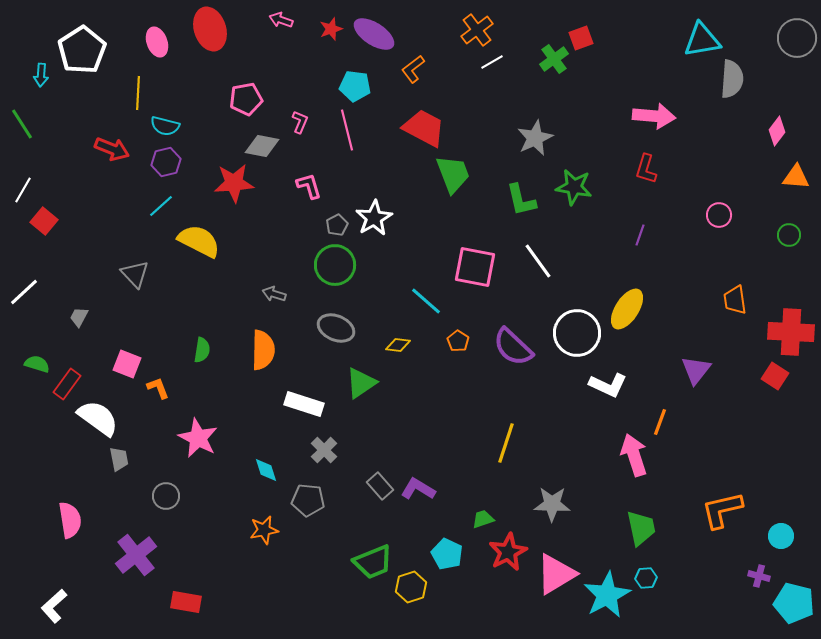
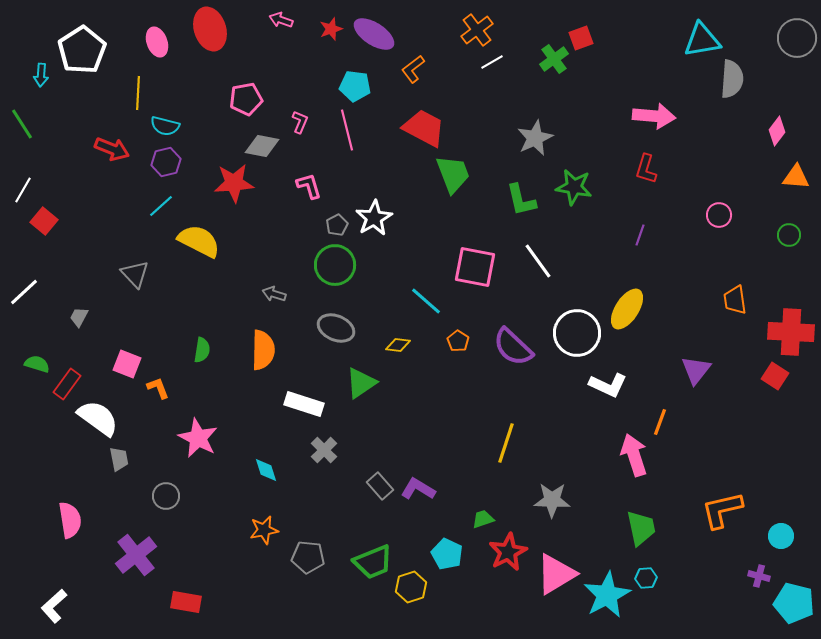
gray pentagon at (308, 500): moved 57 px down
gray star at (552, 504): moved 4 px up
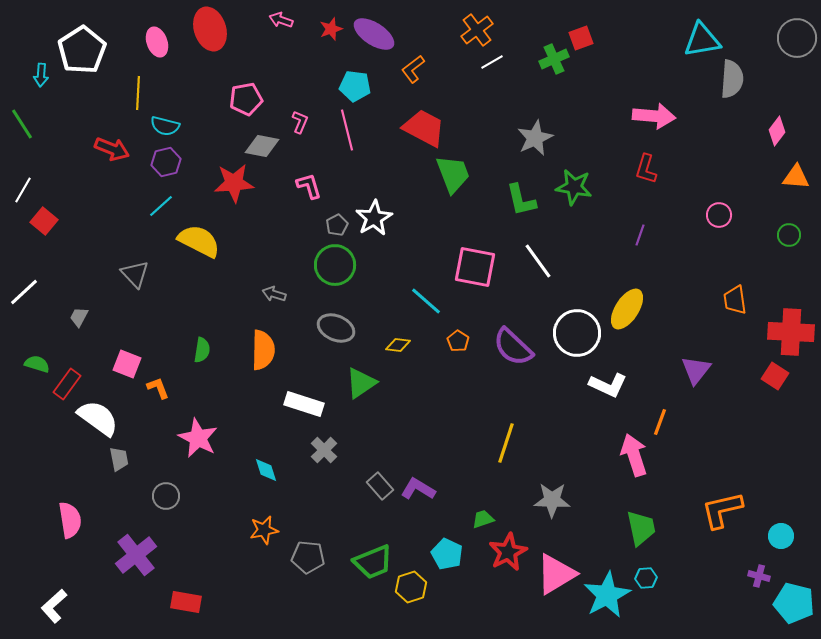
green cross at (554, 59): rotated 12 degrees clockwise
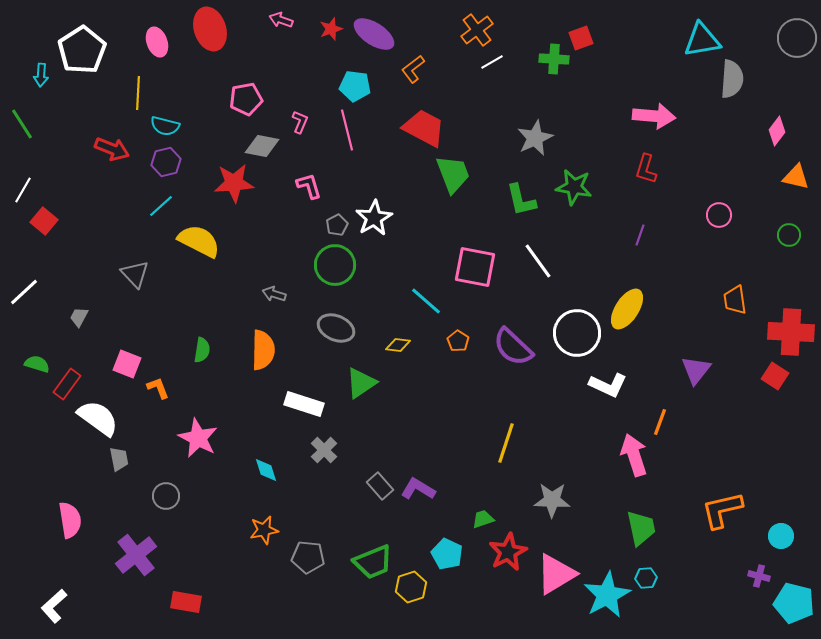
green cross at (554, 59): rotated 28 degrees clockwise
orange triangle at (796, 177): rotated 8 degrees clockwise
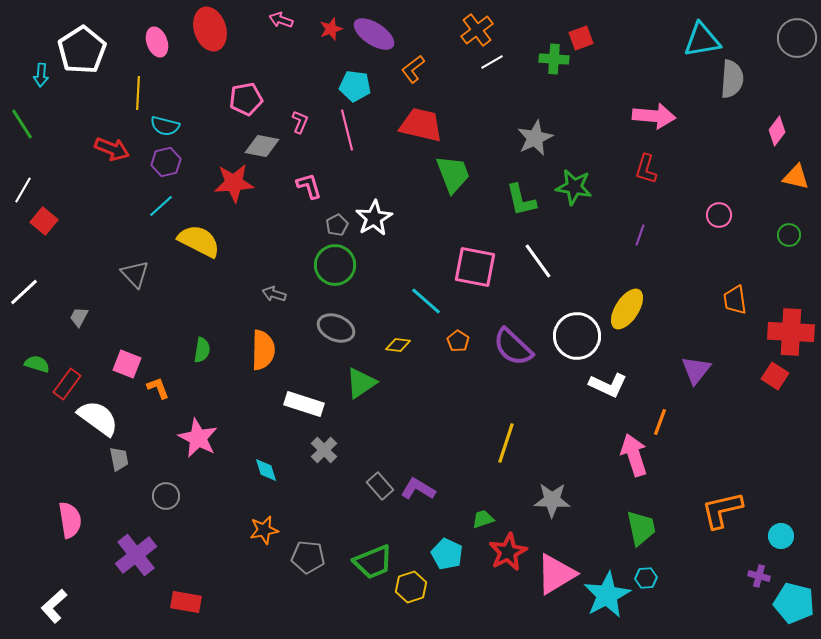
red trapezoid at (424, 128): moved 3 px left, 3 px up; rotated 15 degrees counterclockwise
white circle at (577, 333): moved 3 px down
